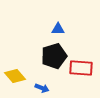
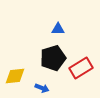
black pentagon: moved 1 px left, 2 px down
red rectangle: rotated 35 degrees counterclockwise
yellow diamond: rotated 55 degrees counterclockwise
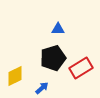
yellow diamond: rotated 20 degrees counterclockwise
blue arrow: rotated 64 degrees counterclockwise
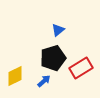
blue triangle: moved 1 px down; rotated 40 degrees counterclockwise
blue arrow: moved 2 px right, 7 px up
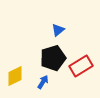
red rectangle: moved 2 px up
blue arrow: moved 1 px left, 1 px down; rotated 16 degrees counterclockwise
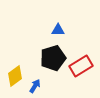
blue triangle: rotated 40 degrees clockwise
yellow diamond: rotated 10 degrees counterclockwise
blue arrow: moved 8 px left, 4 px down
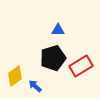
blue arrow: rotated 80 degrees counterclockwise
